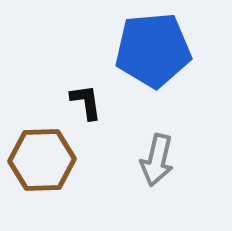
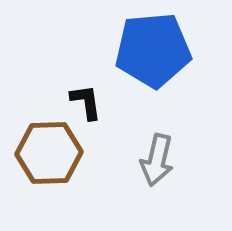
brown hexagon: moved 7 px right, 7 px up
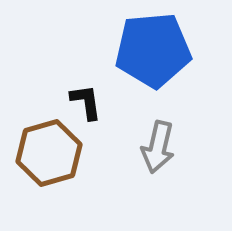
brown hexagon: rotated 14 degrees counterclockwise
gray arrow: moved 1 px right, 13 px up
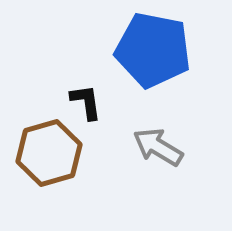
blue pentagon: rotated 16 degrees clockwise
gray arrow: rotated 108 degrees clockwise
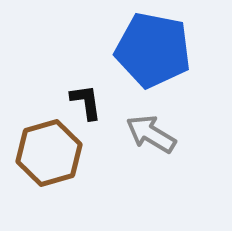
gray arrow: moved 7 px left, 13 px up
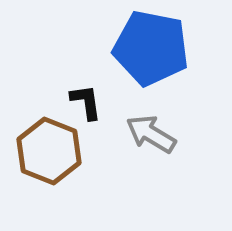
blue pentagon: moved 2 px left, 2 px up
brown hexagon: moved 2 px up; rotated 22 degrees counterclockwise
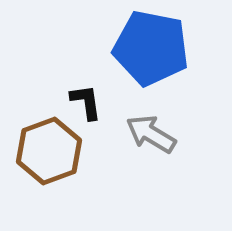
brown hexagon: rotated 18 degrees clockwise
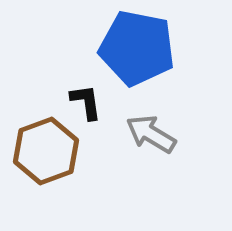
blue pentagon: moved 14 px left
brown hexagon: moved 3 px left
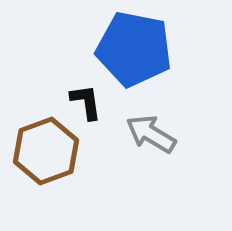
blue pentagon: moved 3 px left, 1 px down
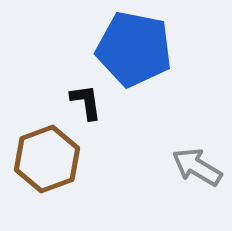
gray arrow: moved 46 px right, 33 px down
brown hexagon: moved 1 px right, 8 px down
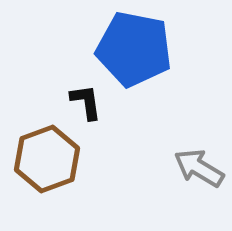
gray arrow: moved 2 px right, 1 px down
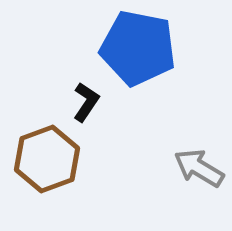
blue pentagon: moved 4 px right, 1 px up
black L-shape: rotated 42 degrees clockwise
